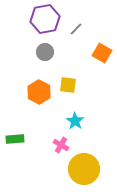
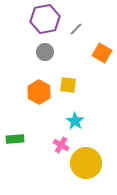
yellow circle: moved 2 px right, 6 px up
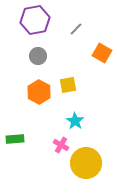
purple hexagon: moved 10 px left, 1 px down
gray circle: moved 7 px left, 4 px down
yellow square: rotated 18 degrees counterclockwise
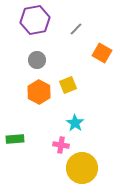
gray circle: moved 1 px left, 4 px down
yellow square: rotated 12 degrees counterclockwise
cyan star: moved 2 px down
pink cross: rotated 21 degrees counterclockwise
yellow circle: moved 4 px left, 5 px down
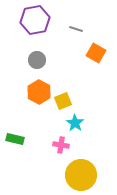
gray line: rotated 64 degrees clockwise
orange square: moved 6 px left
yellow square: moved 5 px left, 16 px down
green rectangle: rotated 18 degrees clockwise
yellow circle: moved 1 px left, 7 px down
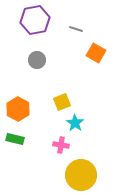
orange hexagon: moved 21 px left, 17 px down
yellow square: moved 1 px left, 1 px down
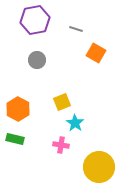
yellow circle: moved 18 px right, 8 px up
